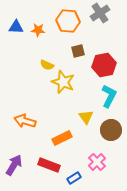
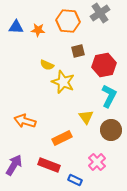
blue rectangle: moved 1 px right, 2 px down; rotated 56 degrees clockwise
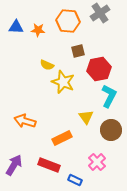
red hexagon: moved 5 px left, 4 px down
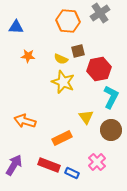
orange star: moved 10 px left, 26 px down
yellow semicircle: moved 14 px right, 6 px up
cyan L-shape: moved 2 px right, 1 px down
blue rectangle: moved 3 px left, 7 px up
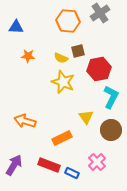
yellow semicircle: moved 1 px up
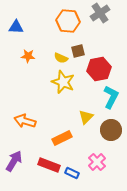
yellow triangle: rotated 21 degrees clockwise
purple arrow: moved 4 px up
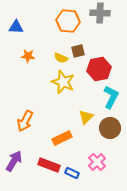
gray cross: rotated 36 degrees clockwise
orange arrow: rotated 80 degrees counterclockwise
brown circle: moved 1 px left, 2 px up
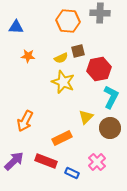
yellow semicircle: rotated 48 degrees counterclockwise
purple arrow: rotated 15 degrees clockwise
red rectangle: moved 3 px left, 4 px up
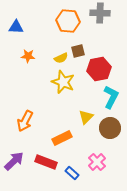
red rectangle: moved 1 px down
blue rectangle: rotated 16 degrees clockwise
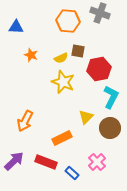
gray cross: rotated 18 degrees clockwise
brown square: rotated 24 degrees clockwise
orange star: moved 3 px right, 1 px up; rotated 16 degrees clockwise
